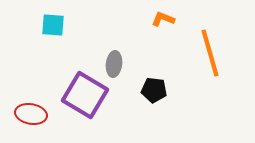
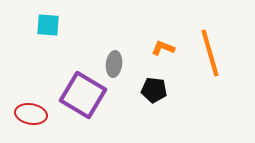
orange L-shape: moved 29 px down
cyan square: moved 5 px left
purple square: moved 2 px left
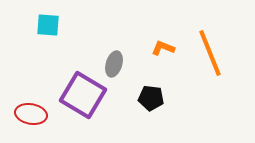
orange line: rotated 6 degrees counterclockwise
gray ellipse: rotated 10 degrees clockwise
black pentagon: moved 3 px left, 8 px down
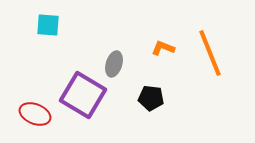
red ellipse: moved 4 px right; rotated 12 degrees clockwise
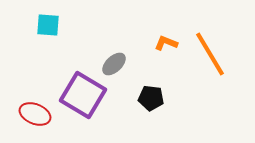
orange L-shape: moved 3 px right, 5 px up
orange line: moved 1 px down; rotated 9 degrees counterclockwise
gray ellipse: rotated 30 degrees clockwise
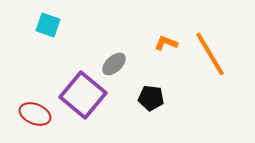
cyan square: rotated 15 degrees clockwise
purple square: rotated 9 degrees clockwise
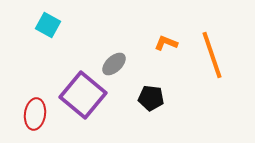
cyan square: rotated 10 degrees clockwise
orange line: moved 2 px right, 1 px down; rotated 12 degrees clockwise
red ellipse: rotated 76 degrees clockwise
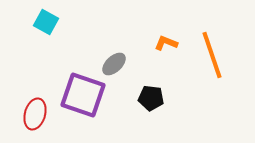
cyan square: moved 2 px left, 3 px up
purple square: rotated 21 degrees counterclockwise
red ellipse: rotated 8 degrees clockwise
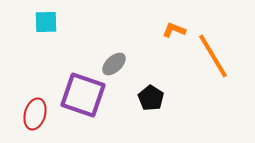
cyan square: rotated 30 degrees counterclockwise
orange L-shape: moved 8 px right, 13 px up
orange line: moved 1 px right, 1 px down; rotated 12 degrees counterclockwise
black pentagon: rotated 25 degrees clockwise
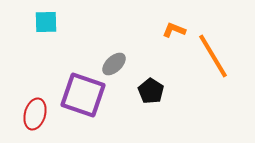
black pentagon: moved 7 px up
